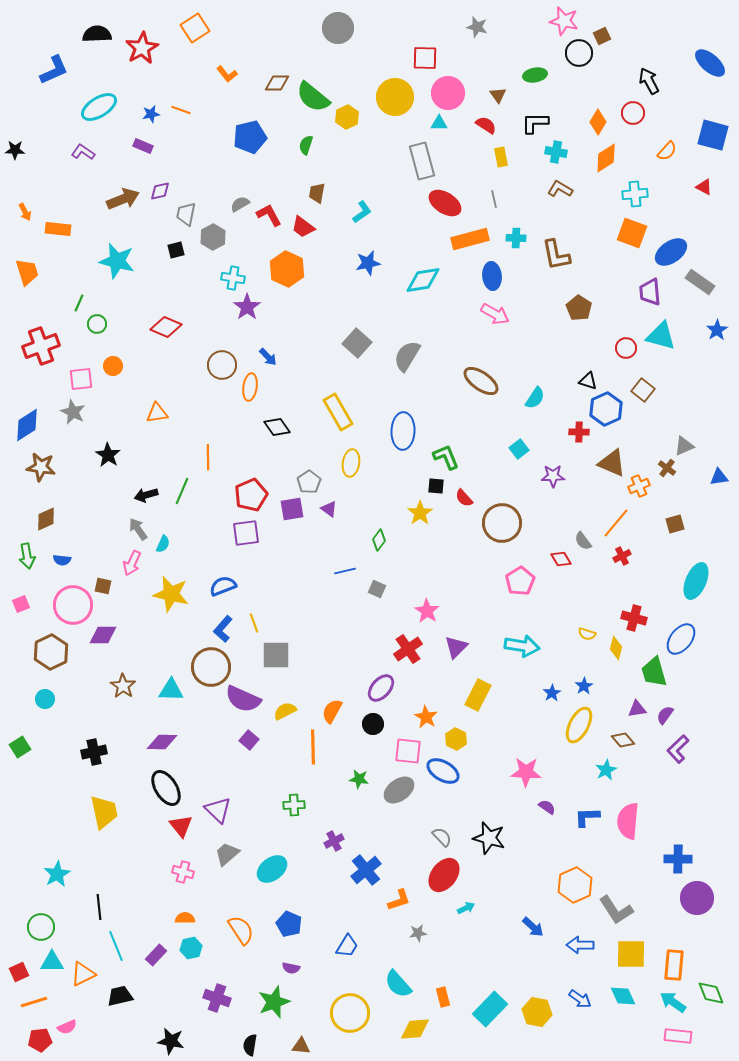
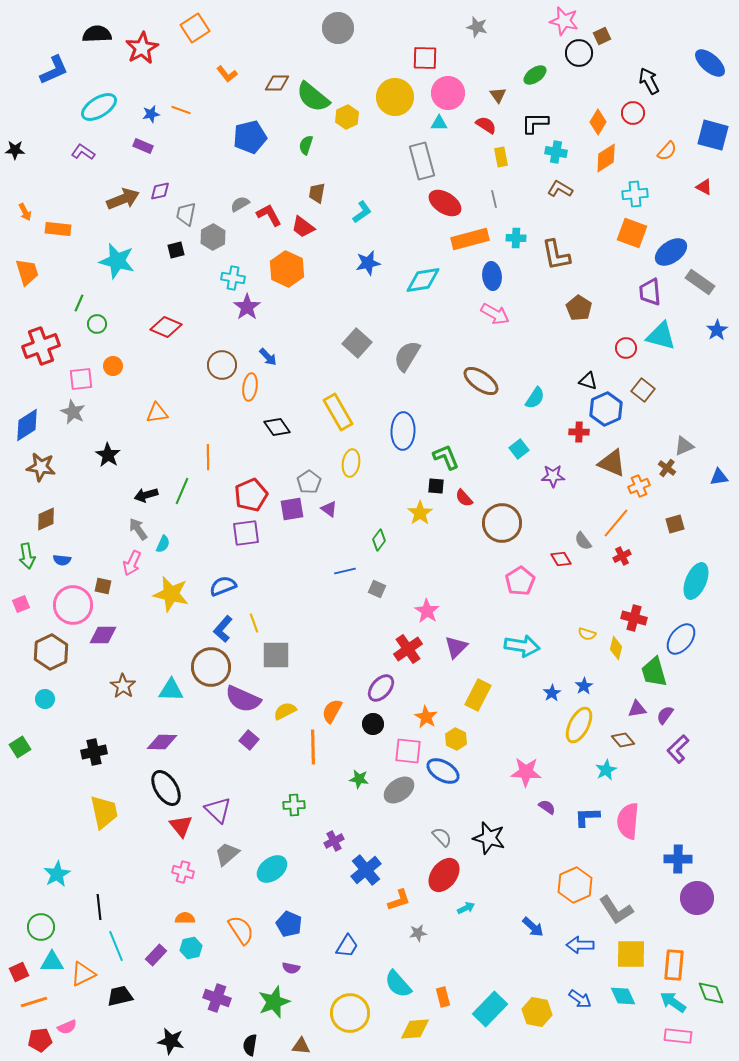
green ellipse at (535, 75): rotated 25 degrees counterclockwise
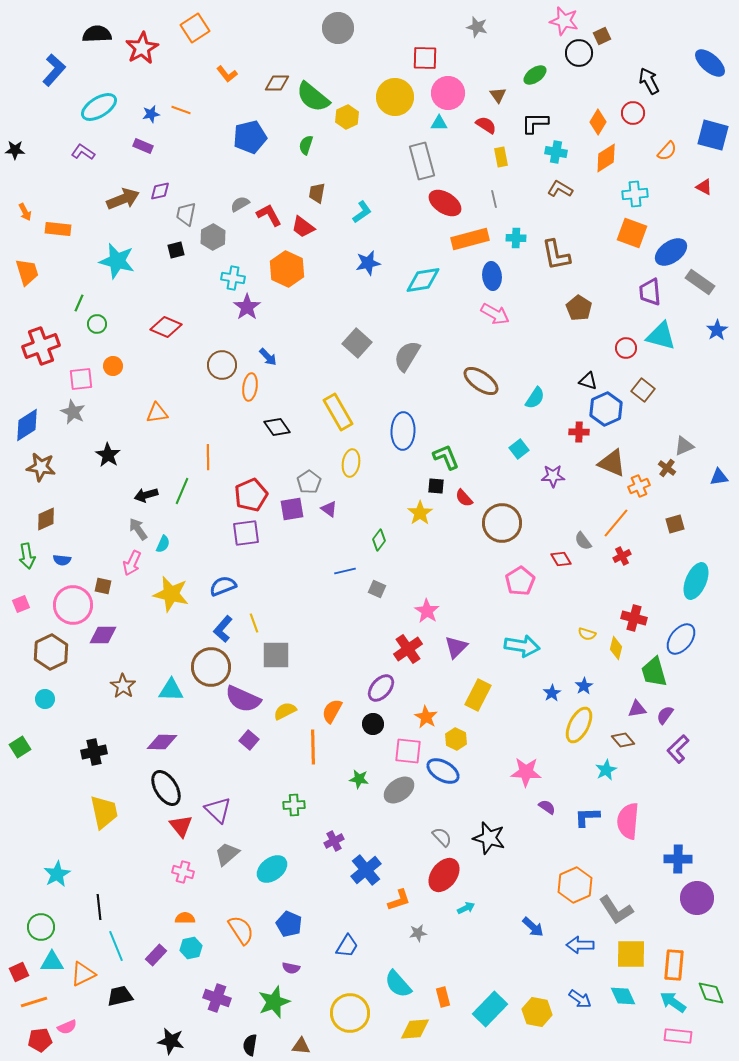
blue L-shape at (54, 70): rotated 24 degrees counterclockwise
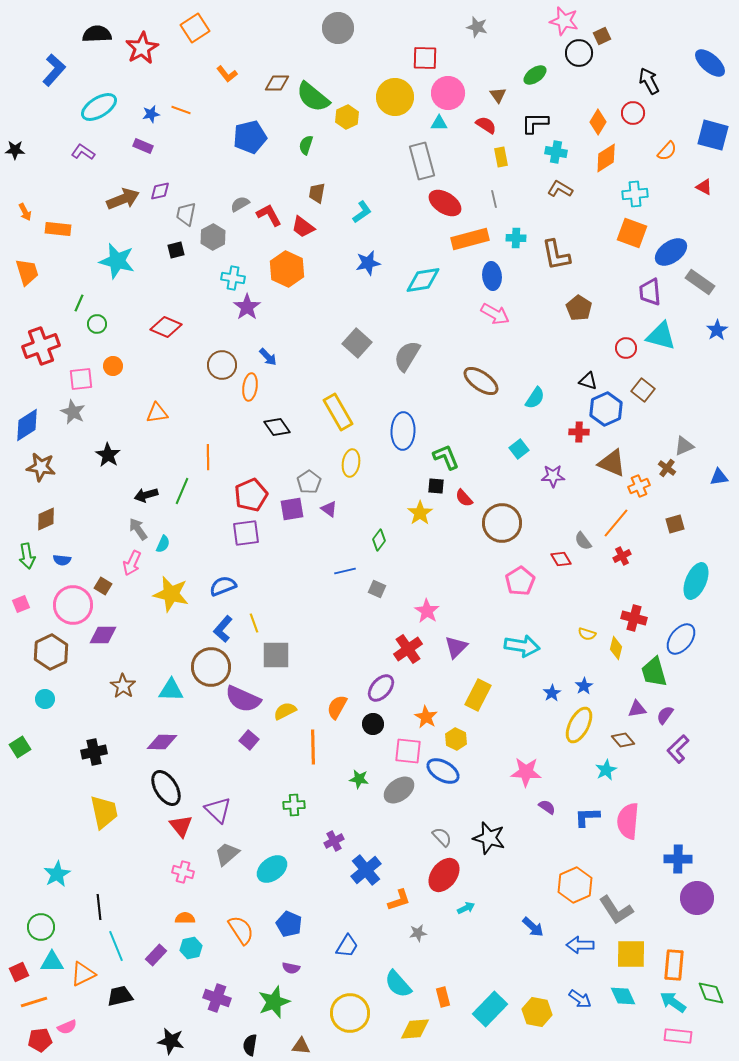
brown square at (103, 586): rotated 18 degrees clockwise
orange semicircle at (332, 711): moved 5 px right, 4 px up
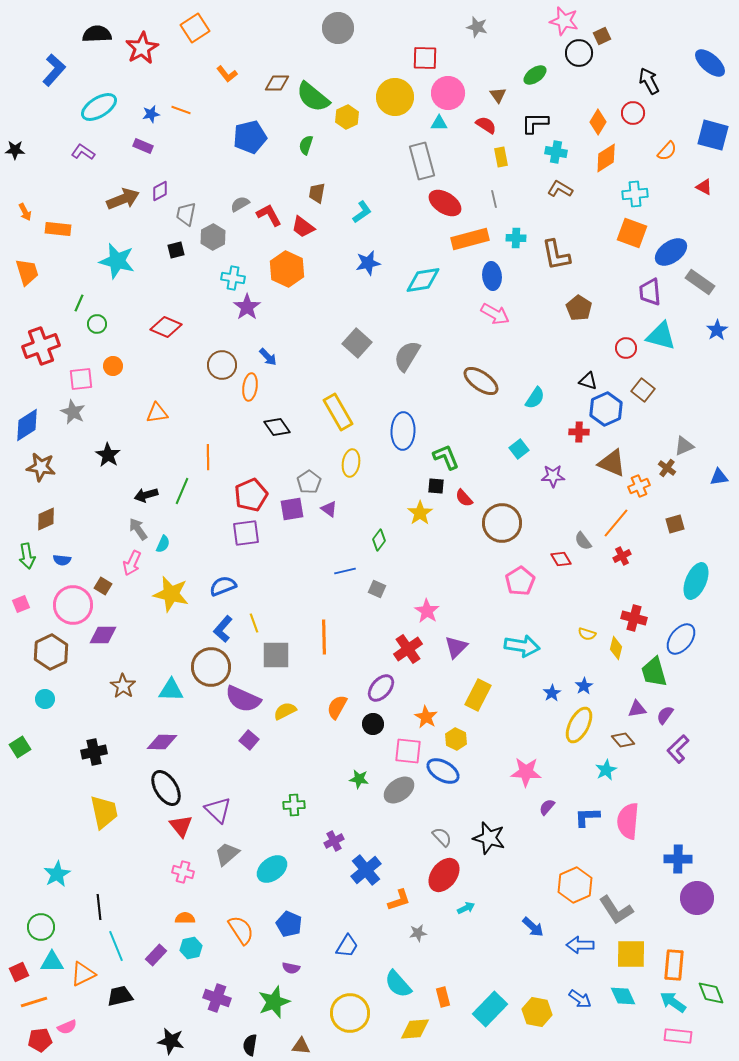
purple diamond at (160, 191): rotated 15 degrees counterclockwise
orange line at (313, 747): moved 11 px right, 110 px up
purple semicircle at (547, 807): rotated 84 degrees counterclockwise
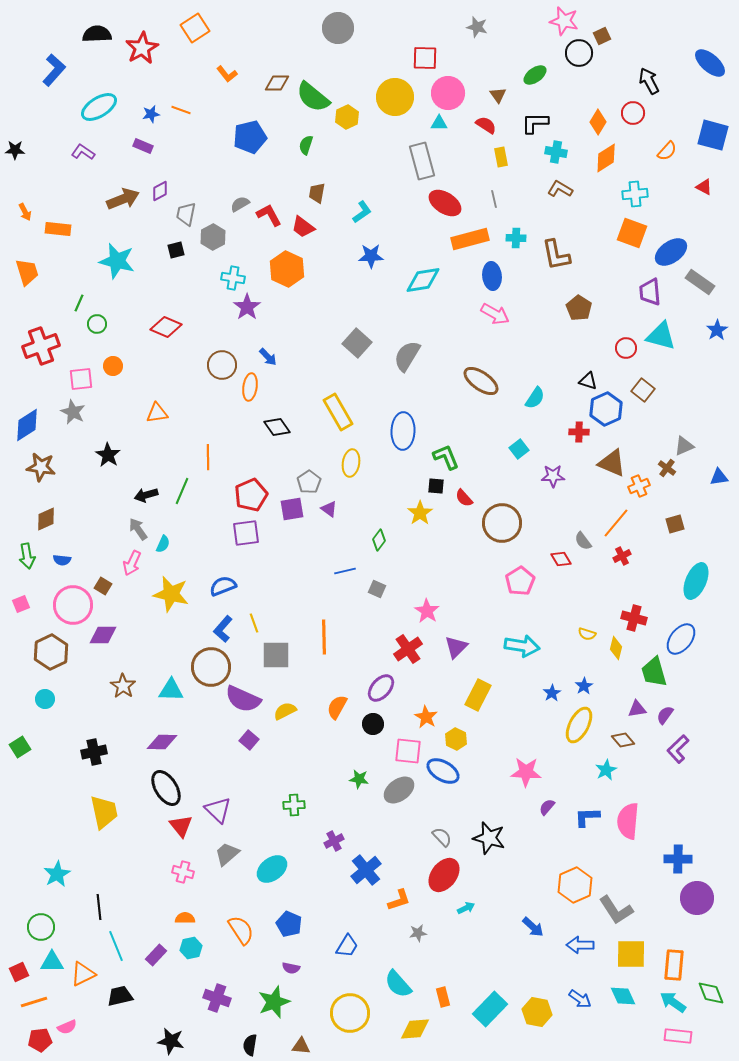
blue star at (368, 263): moved 3 px right, 7 px up; rotated 10 degrees clockwise
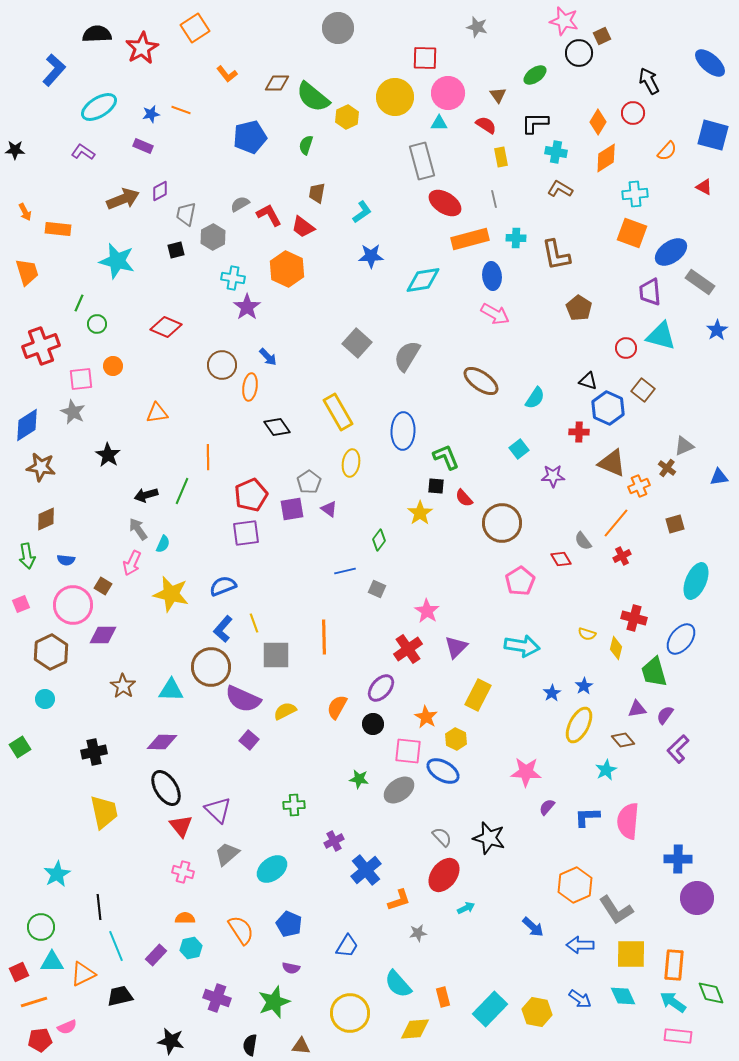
blue hexagon at (606, 409): moved 2 px right, 1 px up; rotated 12 degrees counterclockwise
blue semicircle at (62, 560): moved 4 px right
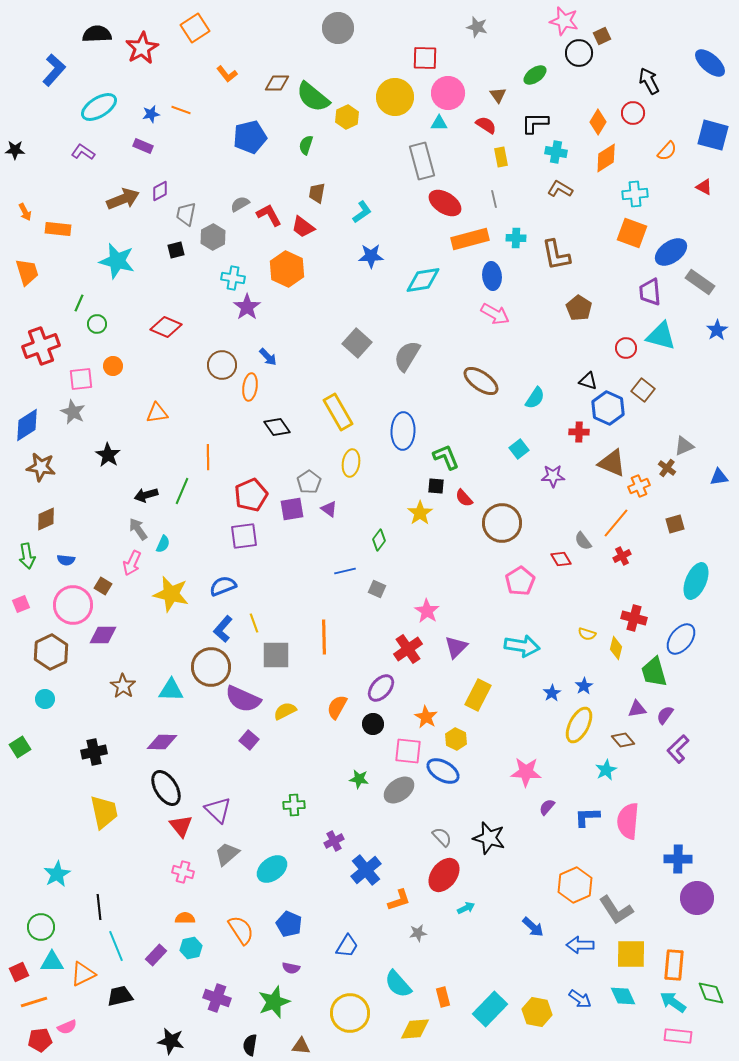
purple square at (246, 533): moved 2 px left, 3 px down
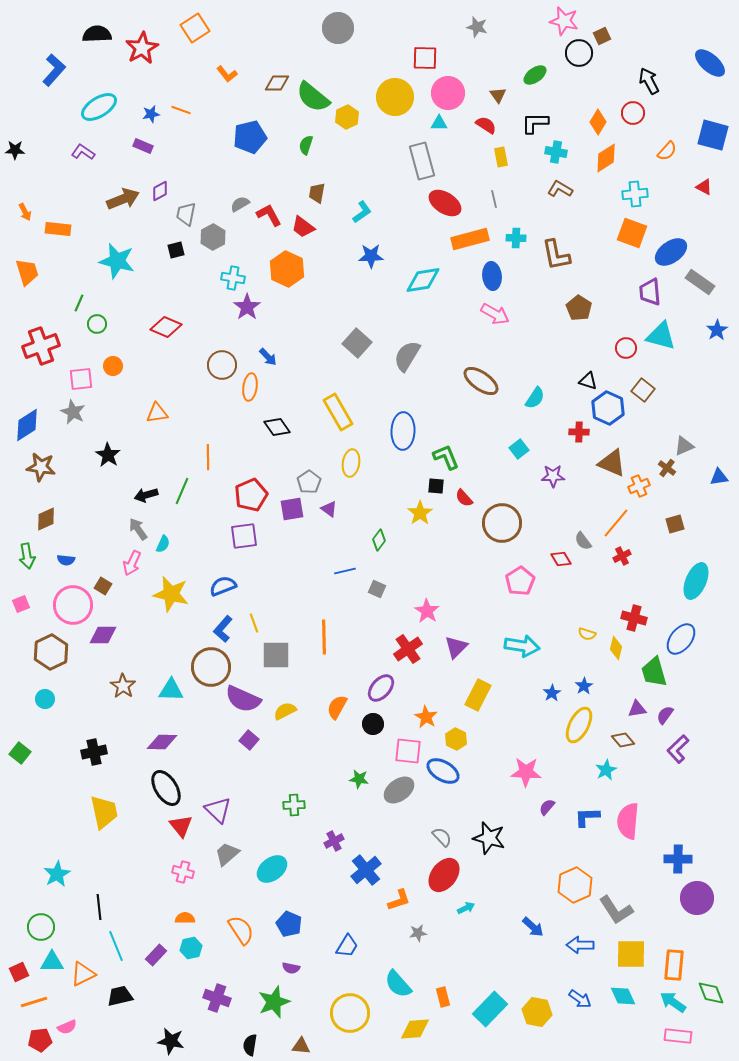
green square at (20, 747): moved 6 px down; rotated 20 degrees counterclockwise
